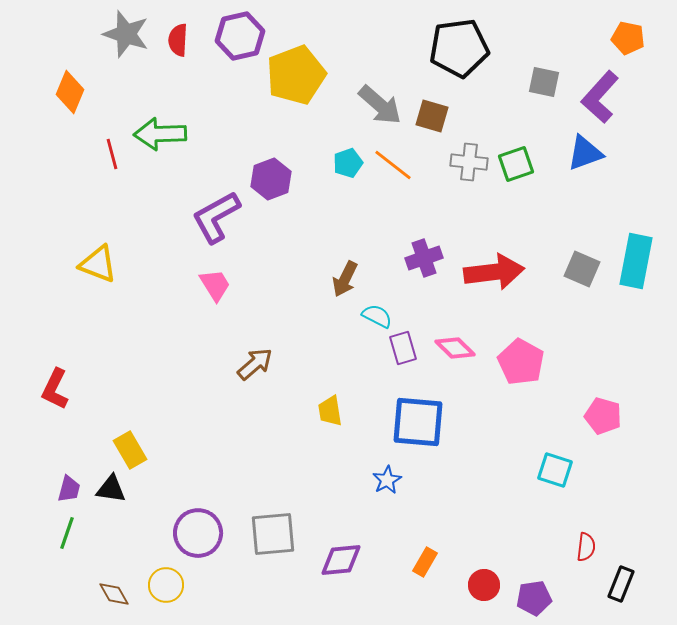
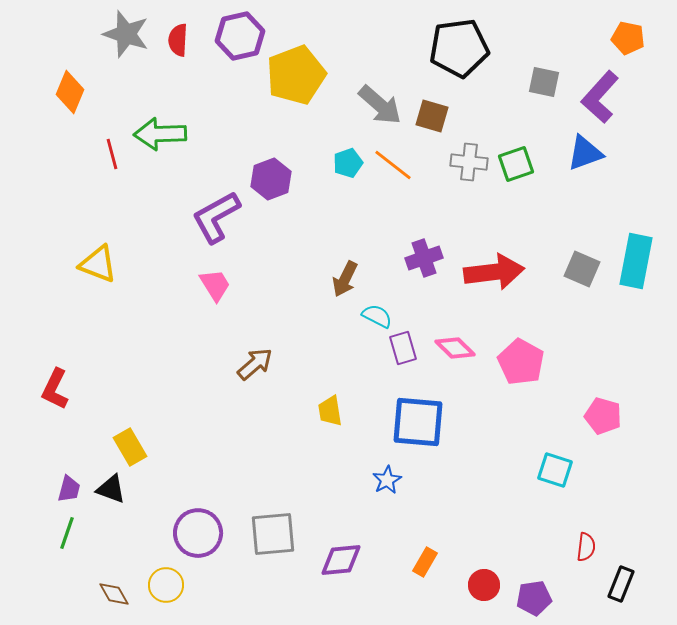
yellow rectangle at (130, 450): moved 3 px up
black triangle at (111, 489): rotated 12 degrees clockwise
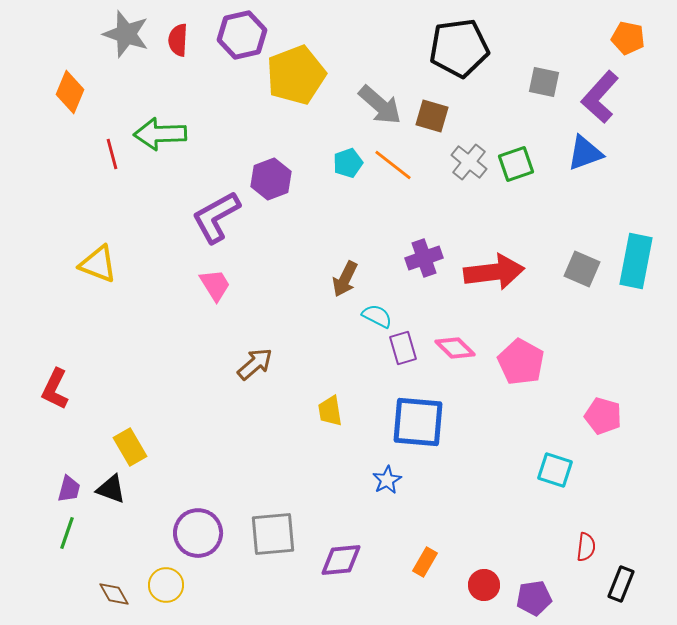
purple hexagon at (240, 36): moved 2 px right, 1 px up
gray cross at (469, 162): rotated 33 degrees clockwise
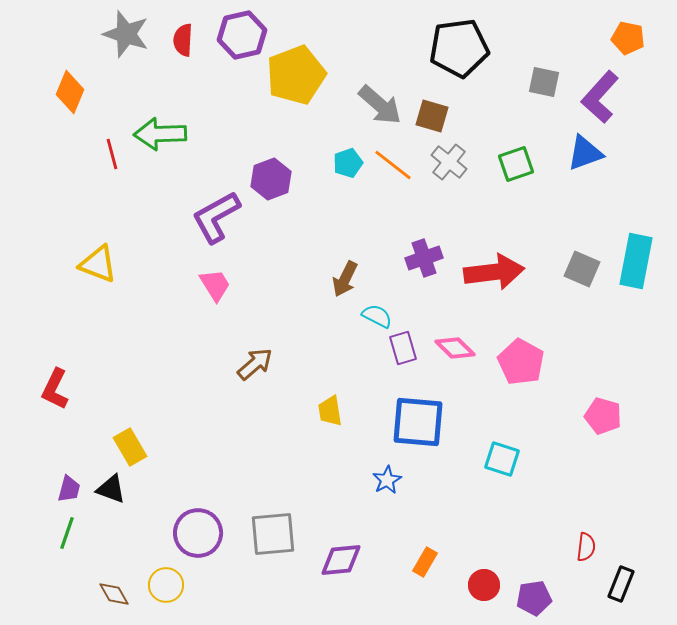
red semicircle at (178, 40): moved 5 px right
gray cross at (469, 162): moved 20 px left
cyan square at (555, 470): moved 53 px left, 11 px up
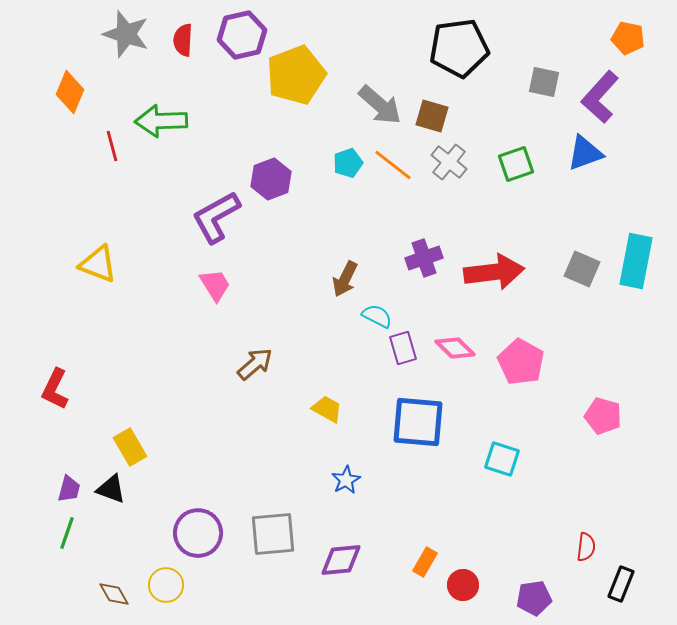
green arrow at (160, 134): moved 1 px right, 13 px up
red line at (112, 154): moved 8 px up
yellow trapezoid at (330, 411): moved 3 px left, 2 px up; rotated 128 degrees clockwise
blue star at (387, 480): moved 41 px left
red circle at (484, 585): moved 21 px left
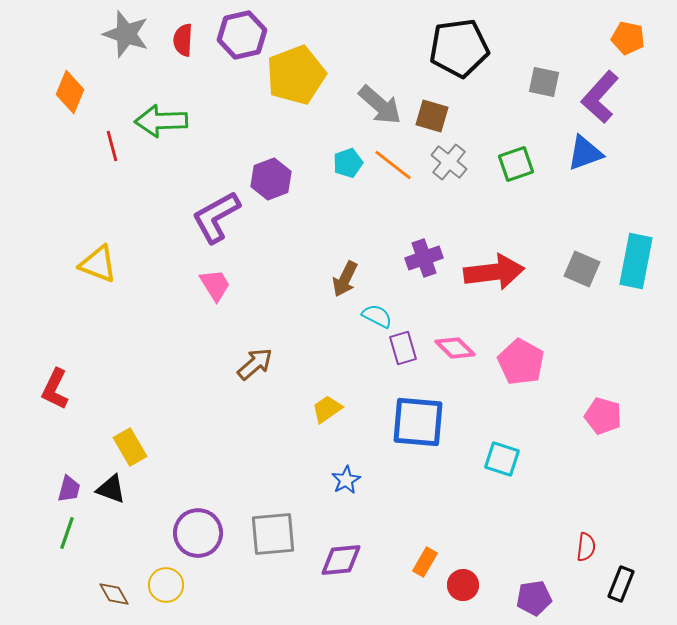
yellow trapezoid at (327, 409): rotated 64 degrees counterclockwise
